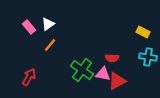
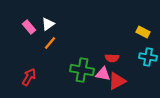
orange line: moved 2 px up
green cross: rotated 25 degrees counterclockwise
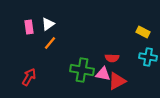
pink rectangle: rotated 32 degrees clockwise
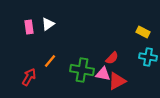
orange line: moved 18 px down
red semicircle: rotated 48 degrees counterclockwise
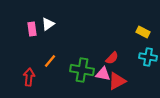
pink rectangle: moved 3 px right, 2 px down
red arrow: rotated 24 degrees counterclockwise
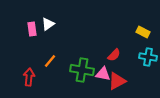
red semicircle: moved 2 px right, 3 px up
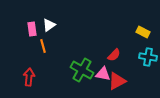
white triangle: moved 1 px right, 1 px down
orange line: moved 7 px left, 15 px up; rotated 56 degrees counterclockwise
green cross: rotated 20 degrees clockwise
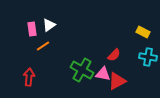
orange line: rotated 72 degrees clockwise
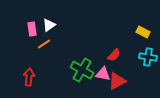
orange line: moved 1 px right, 2 px up
